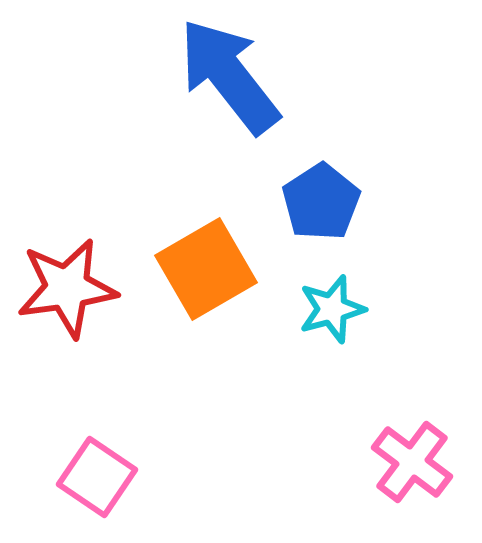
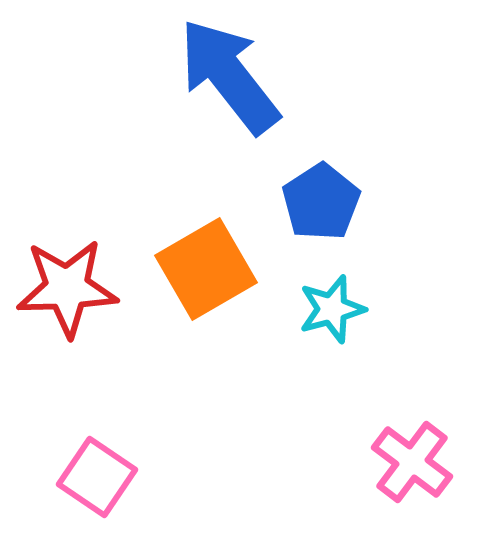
red star: rotated 6 degrees clockwise
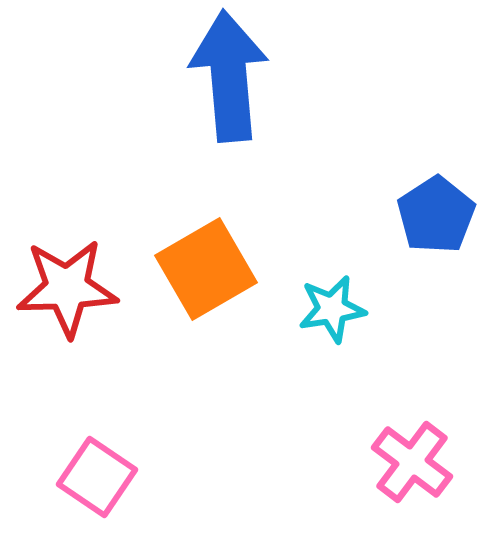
blue arrow: rotated 33 degrees clockwise
blue pentagon: moved 115 px right, 13 px down
cyan star: rotated 6 degrees clockwise
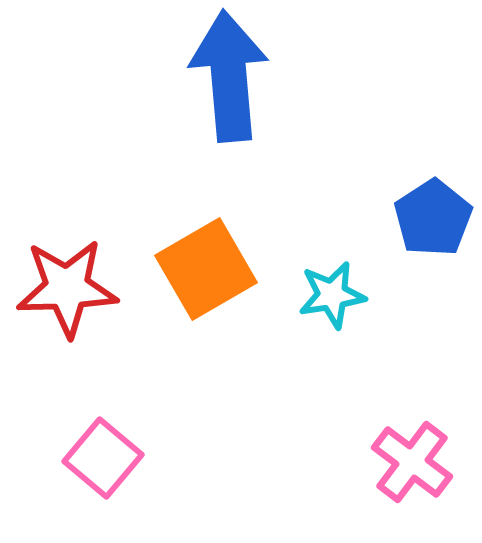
blue pentagon: moved 3 px left, 3 px down
cyan star: moved 14 px up
pink square: moved 6 px right, 19 px up; rotated 6 degrees clockwise
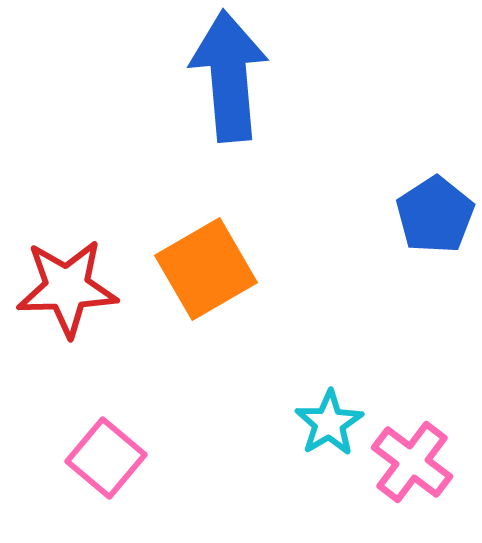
blue pentagon: moved 2 px right, 3 px up
cyan star: moved 3 px left, 128 px down; rotated 22 degrees counterclockwise
pink square: moved 3 px right
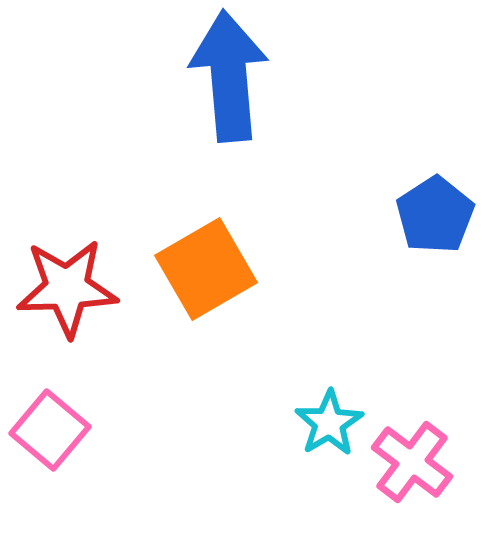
pink square: moved 56 px left, 28 px up
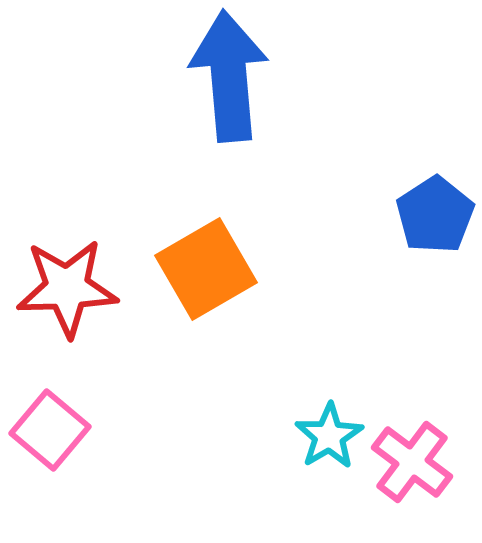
cyan star: moved 13 px down
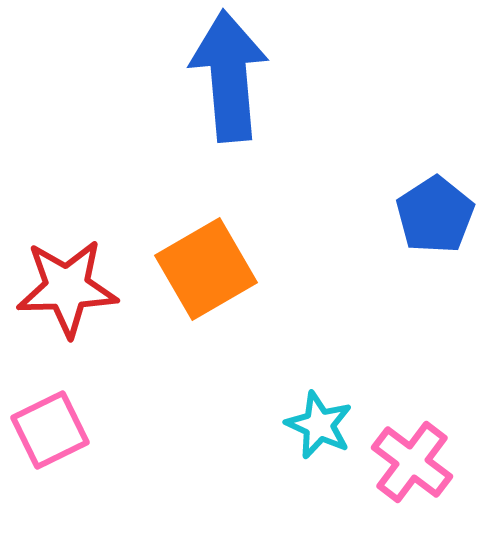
pink square: rotated 24 degrees clockwise
cyan star: moved 10 px left, 11 px up; rotated 16 degrees counterclockwise
